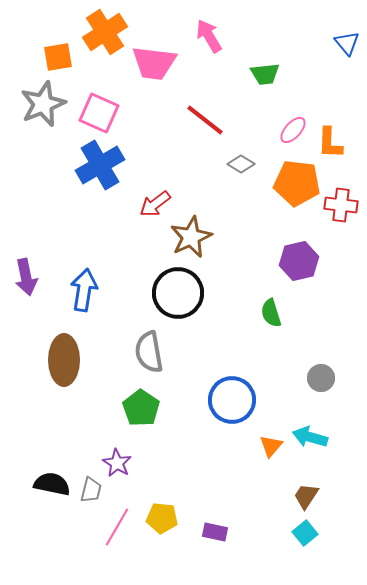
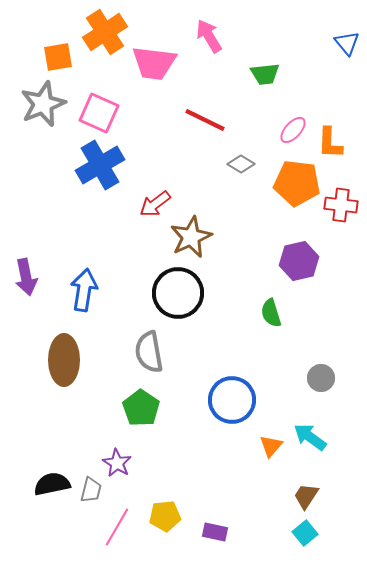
red line: rotated 12 degrees counterclockwise
cyan arrow: rotated 20 degrees clockwise
black semicircle: rotated 24 degrees counterclockwise
yellow pentagon: moved 3 px right, 2 px up; rotated 12 degrees counterclockwise
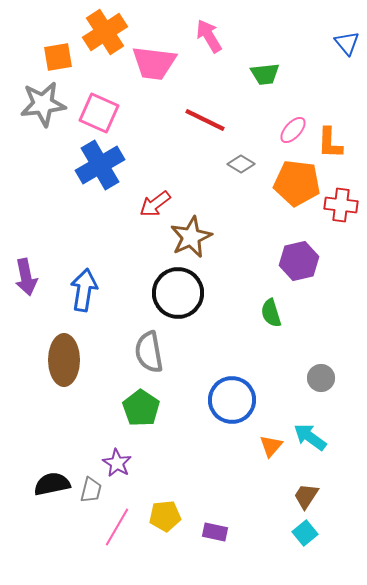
gray star: rotated 15 degrees clockwise
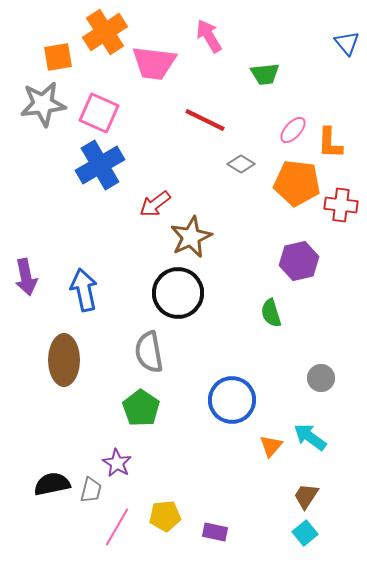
blue arrow: rotated 21 degrees counterclockwise
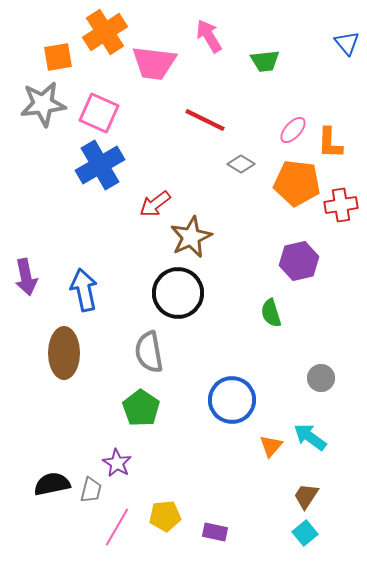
green trapezoid: moved 13 px up
red cross: rotated 16 degrees counterclockwise
brown ellipse: moved 7 px up
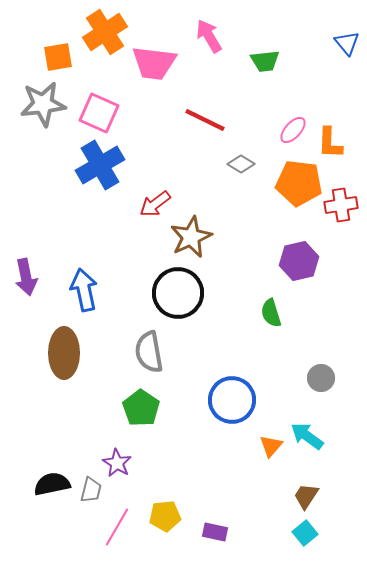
orange pentagon: moved 2 px right
cyan arrow: moved 3 px left, 1 px up
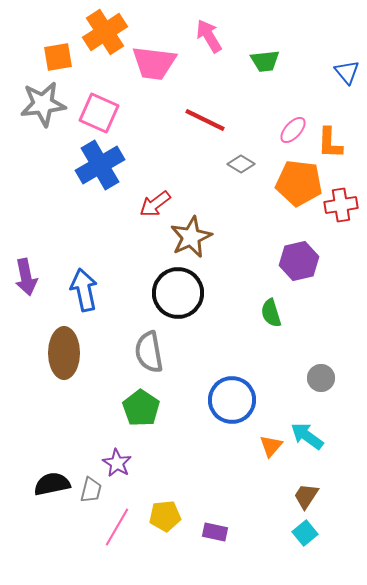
blue triangle: moved 29 px down
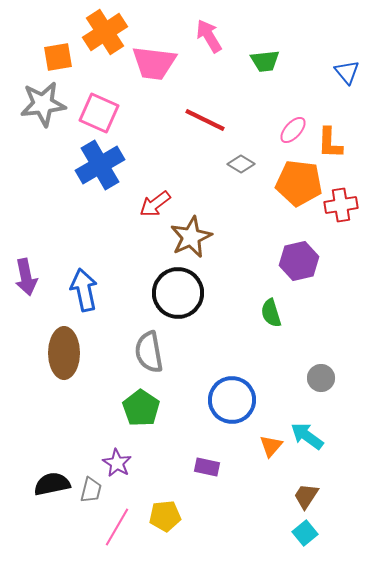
purple rectangle: moved 8 px left, 65 px up
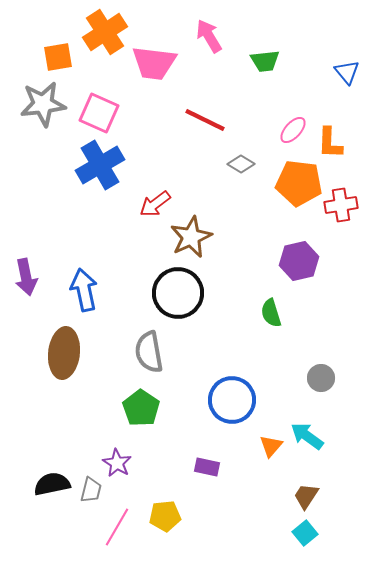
brown ellipse: rotated 6 degrees clockwise
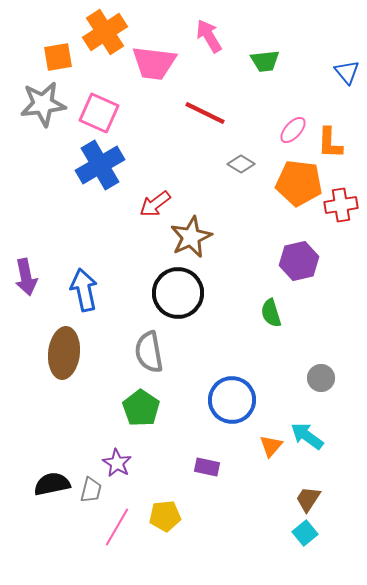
red line: moved 7 px up
brown trapezoid: moved 2 px right, 3 px down
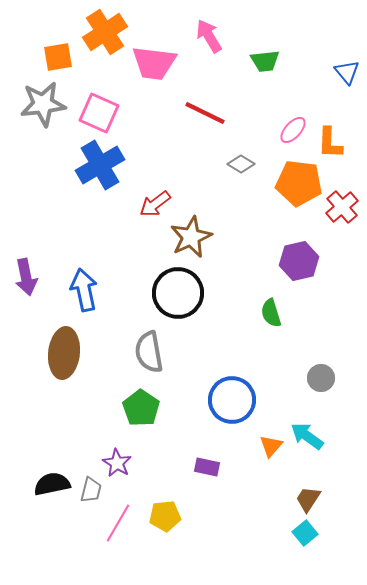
red cross: moved 1 px right, 2 px down; rotated 32 degrees counterclockwise
pink line: moved 1 px right, 4 px up
